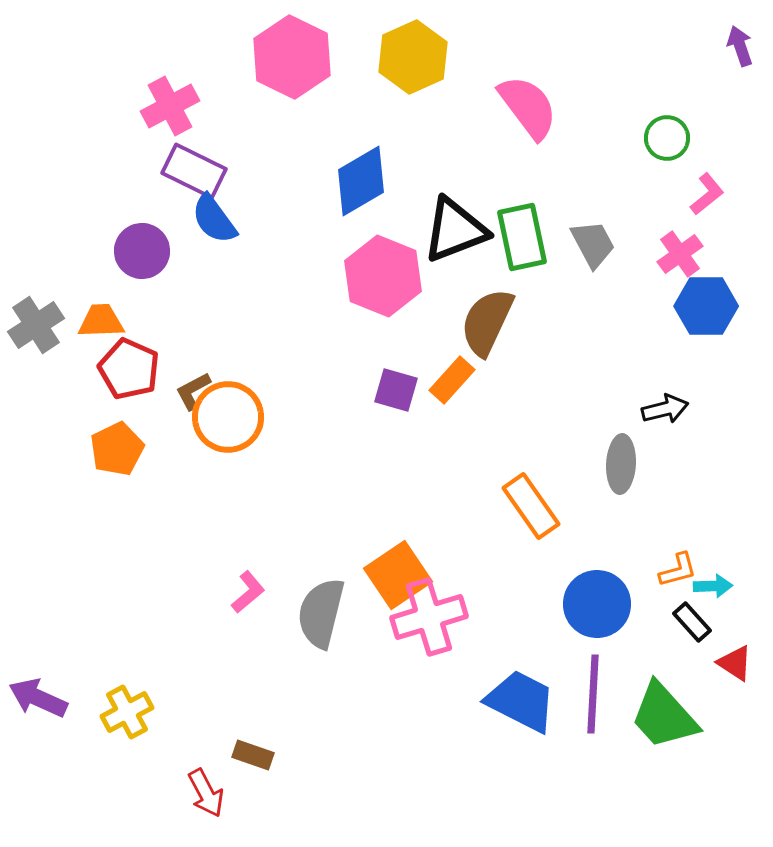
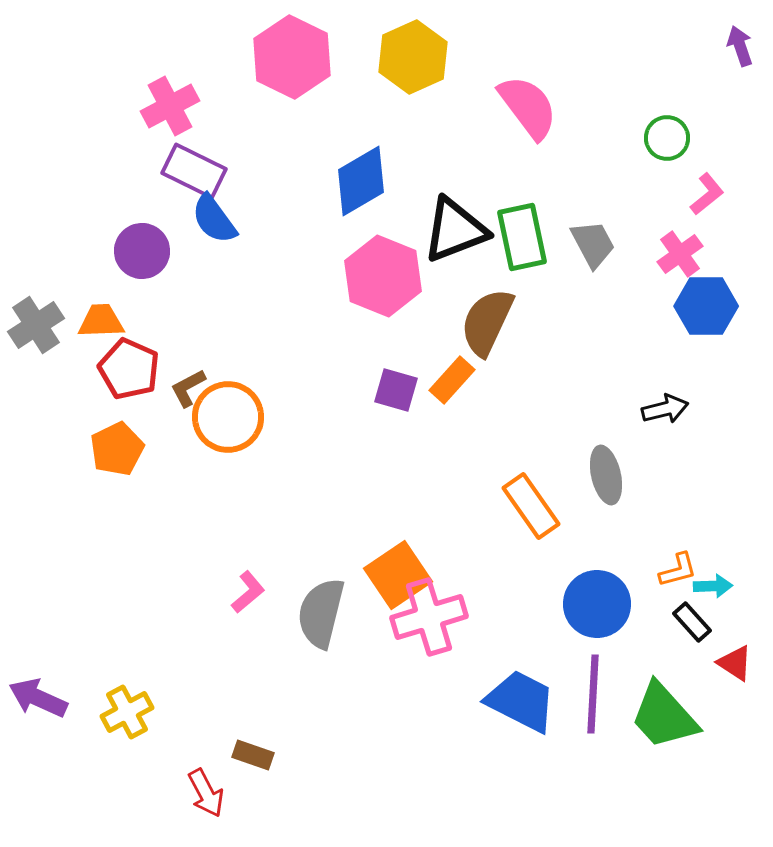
brown L-shape at (193, 391): moved 5 px left, 3 px up
gray ellipse at (621, 464): moved 15 px left, 11 px down; rotated 16 degrees counterclockwise
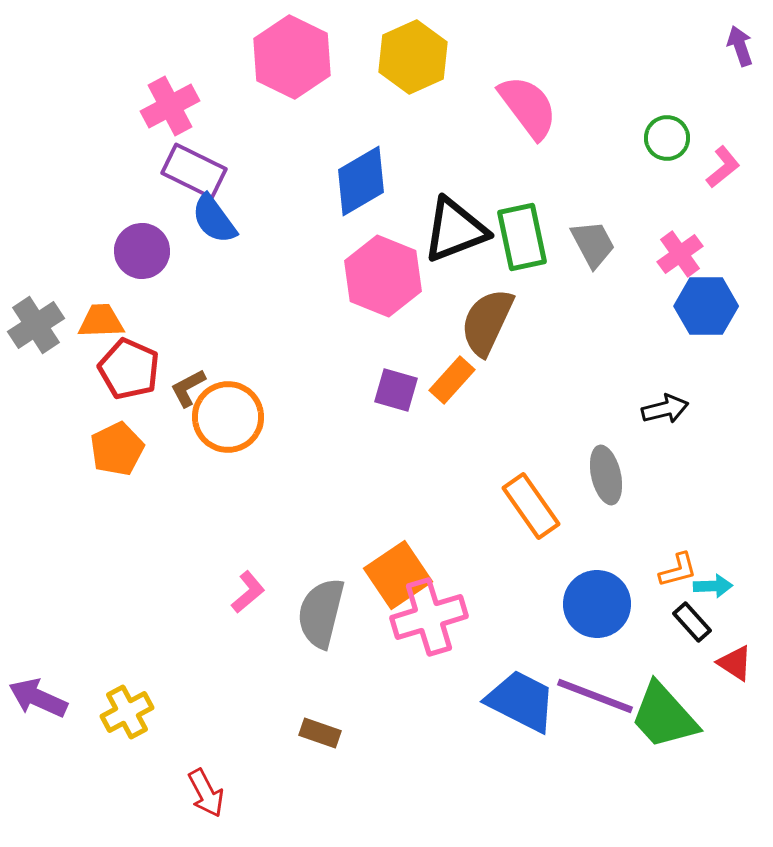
pink L-shape at (707, 194): moved 16 px right, 27 px up
purple line at (593, 694): moved 2 px right, 2 px down; rotated 72 degrees counterclockwise
brown rectangle at (253, 755): moved 67 px right, 22 px up
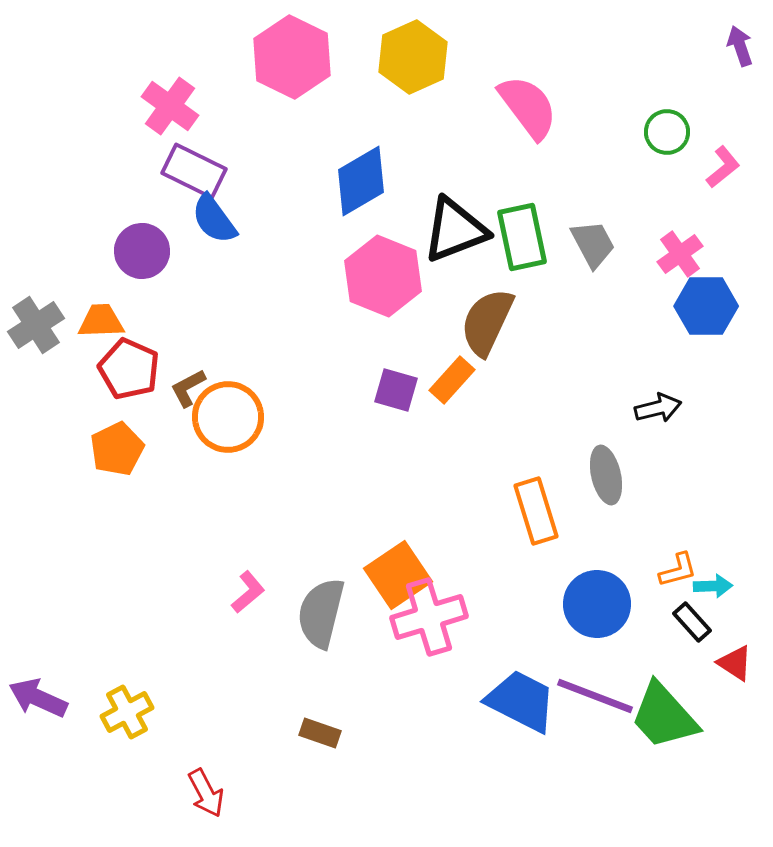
pink cross at (170, 106): rotated 26 degrees counterclockwise
green circle at (667, 138): moved 6 px up
black arrow at (665, 409): moved 7 px left, 1 px up
orange rectangle at (531, 506): moved 5 px right, 5 px down; rotated 18 degrees clockwise
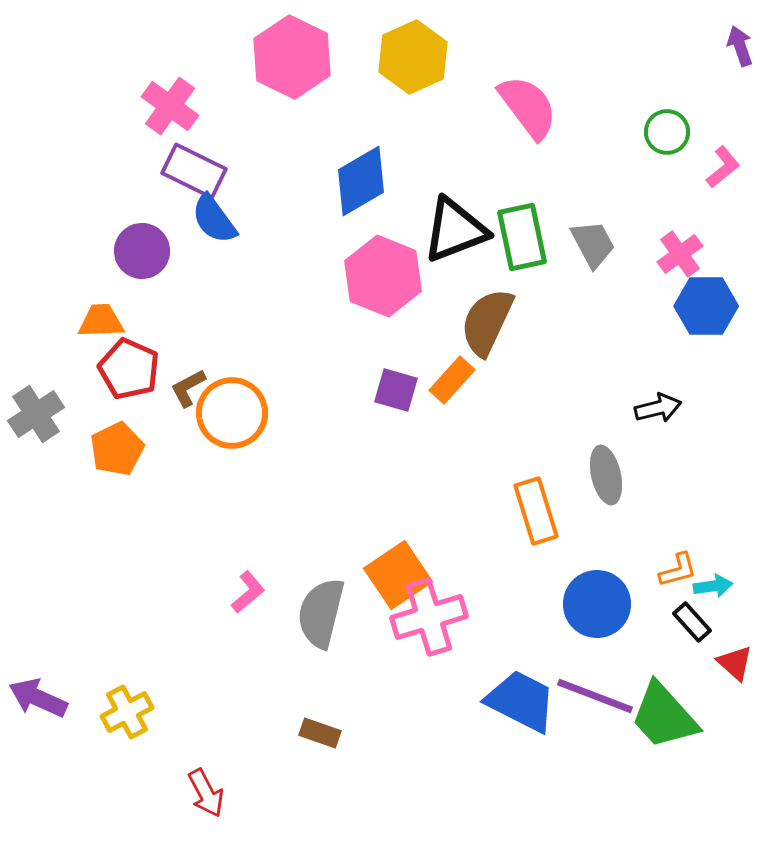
gray cross at (36, 325): moved 89 px down
orange circle at (228, 417): moved 4 px right, 4 px up
cyan arrow at (713, 586): rotated 6 degrees counterclockwise
red triangle at (735, 663): rotated 9 degrees clockwise
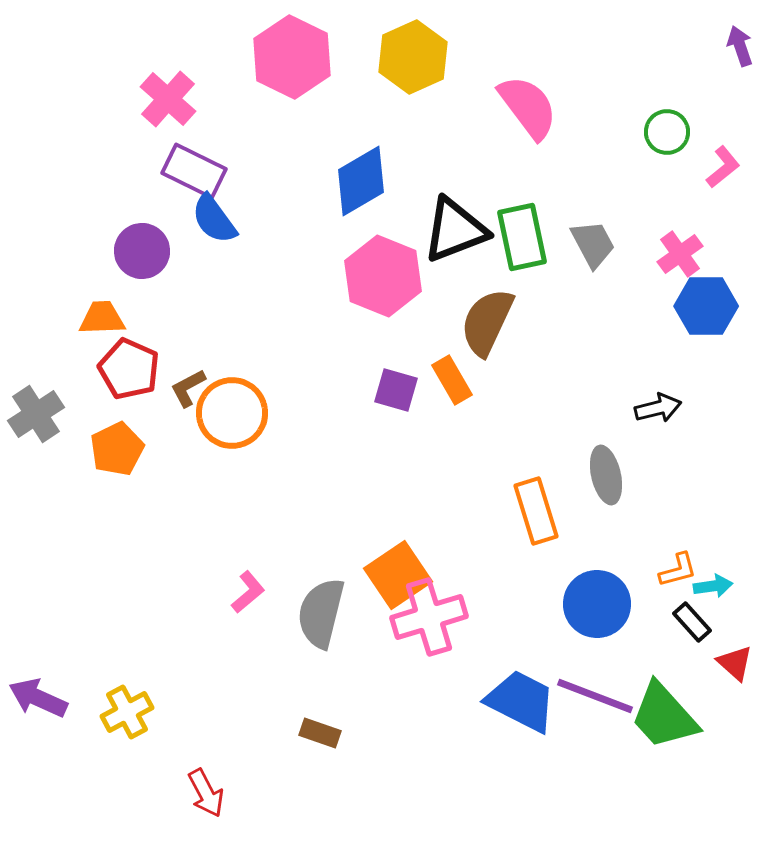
pink cross at (170, 106): moved 2 px left, 7 px up; rotated 6 degrees clockwise
orange trapezoid at (101, 321): moved 1 px right, 3 px up
orange rectangle at (452, 380): rotated 72 degrees counterclockwise
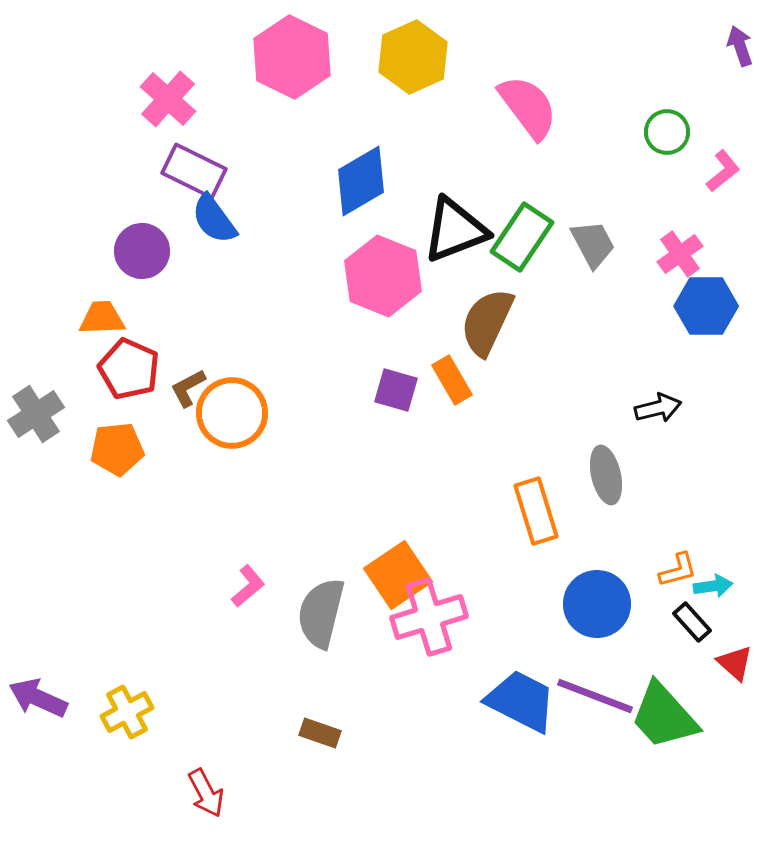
pink L-shape at (723, 167): moved 4 px down
green rectangle at (522, 237): rotated 46 degrees clockwise
orange pentagon at (117, 449): rotated 20 degrees clockwise
pink L-shape at (248, 592): moved 6 px up
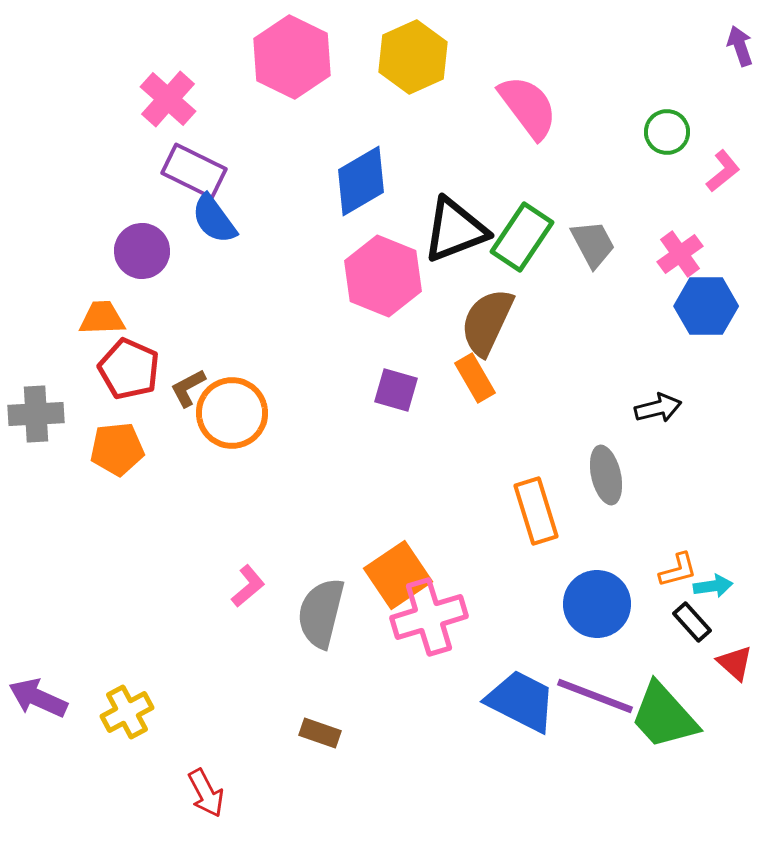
orange rectangle at (452, 380): moved 23 px right, 2 px up
gray cross at (36, 414): rotated 30 degrees clockwise
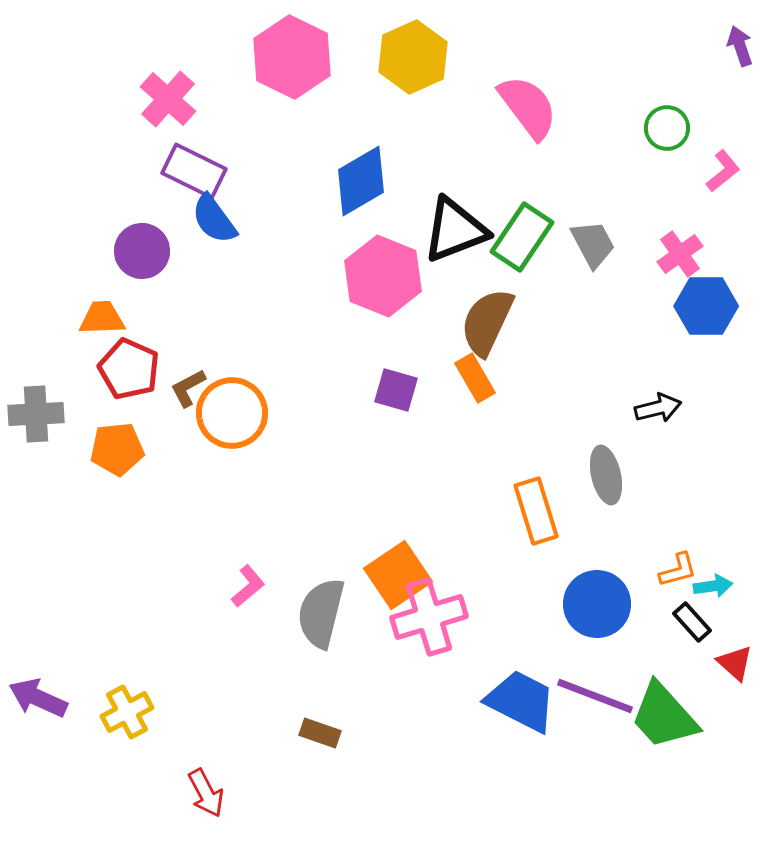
green circle at (667, 132): moved 4 px up
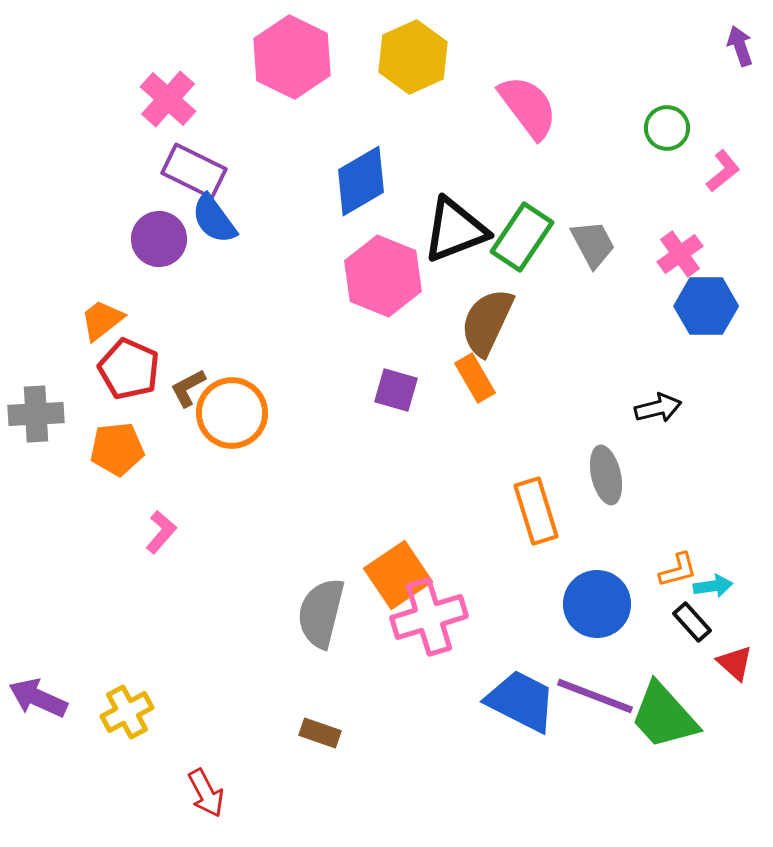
purple circle at (142, 251): moved 17 px right, 12 px up
orange trapezoid at (102, 318): moved 2 px down; rotated 36 degrees counterclockwise
pink L-shape at (248, 586): moved 87 px left, 54 px up; rotated 9 degrees counterclockwise
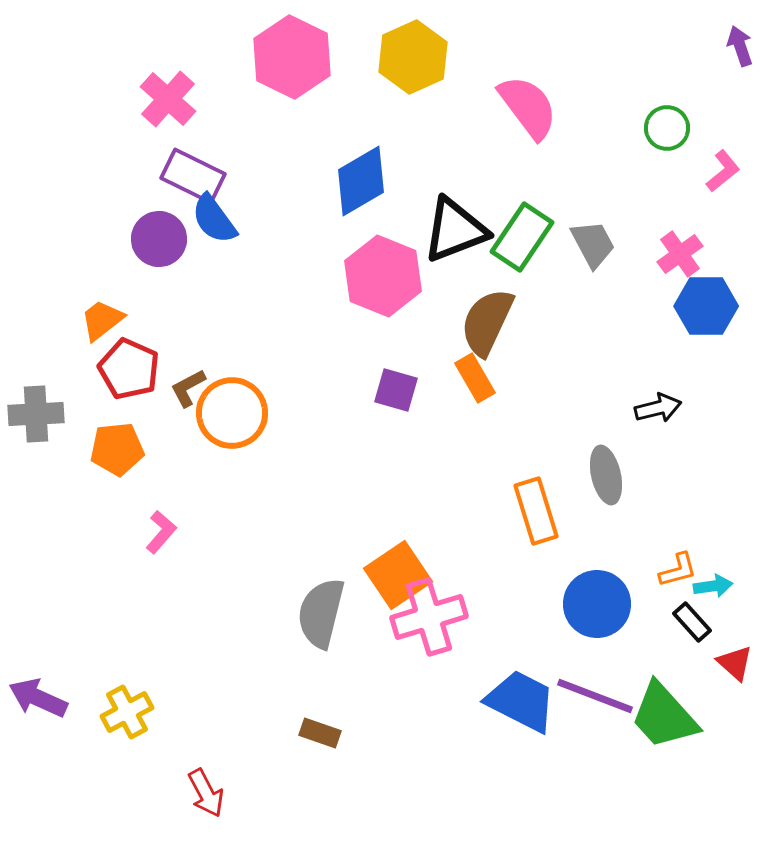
purple rectangle at (194, 171): moved 1 px left, 5 px down
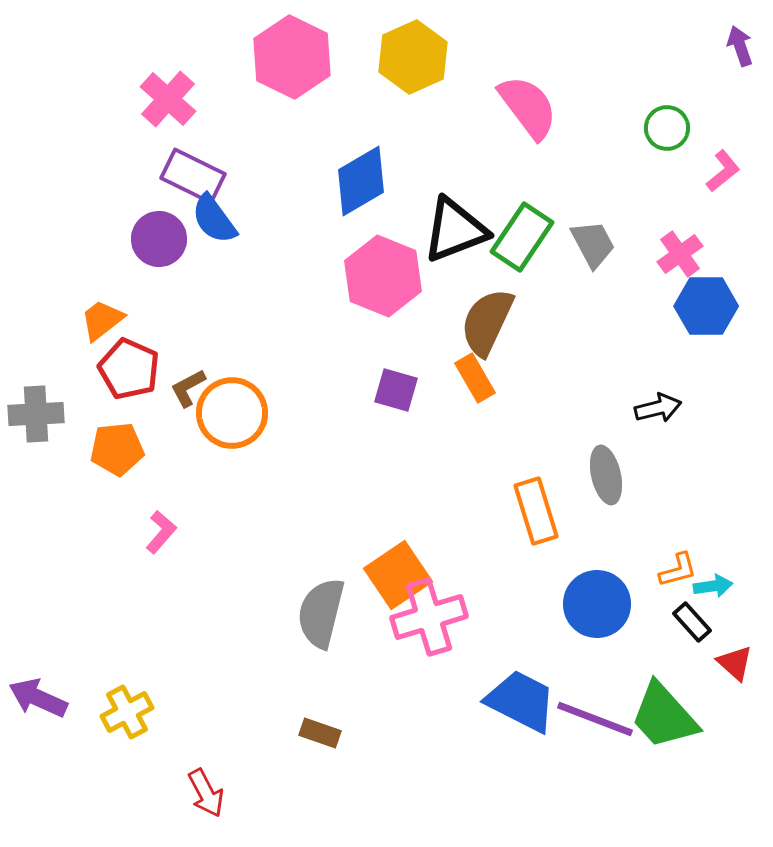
purple line at (595, 696): moved 23 px down
